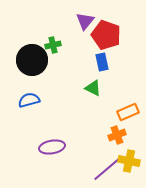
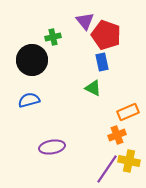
purple triangle: rotated 18 degrees counterclockwise
green cross: moved 8 px up
purple line: rotated 16 degrees counterclockwise
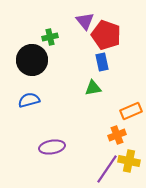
green cross: moved 3 px left
green triangle: rotated 36 degrees counterclockwise
orange rectangle: moved 3 px right, 1 px up
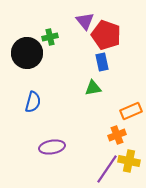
black circle: moved 5 px left, 7 px up
blue semicircle: moved 4 px right, 2 px down; rotated 120 degrees clockwise
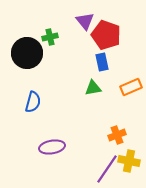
orange rectangle: moved 24 px up
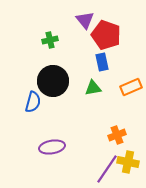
purple triangle: moved 1 px up
green cross: moved 3 px down
black circle: moved 26 px right, 28 px down
yellow cross: moved 1 px left, 1 px down
